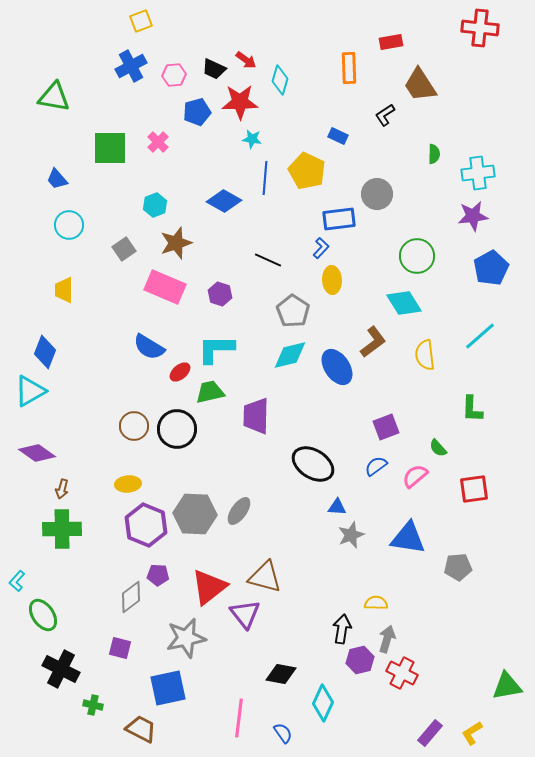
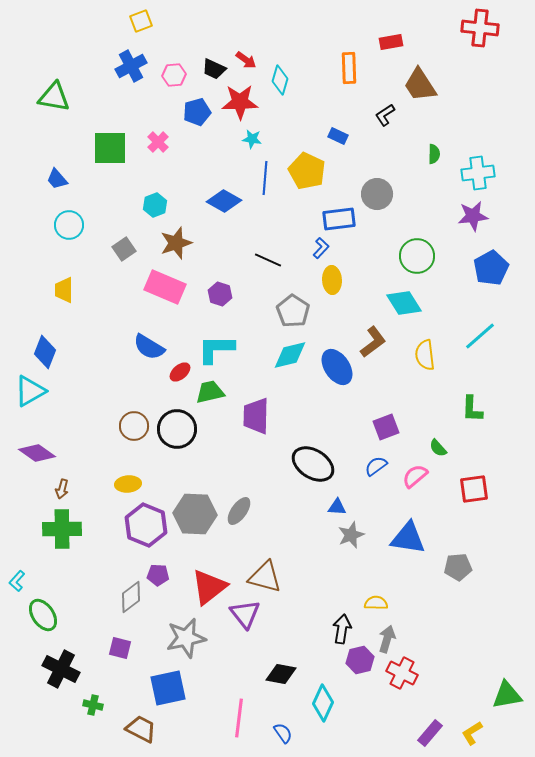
green triangle at (507, 686): moved 9 px down
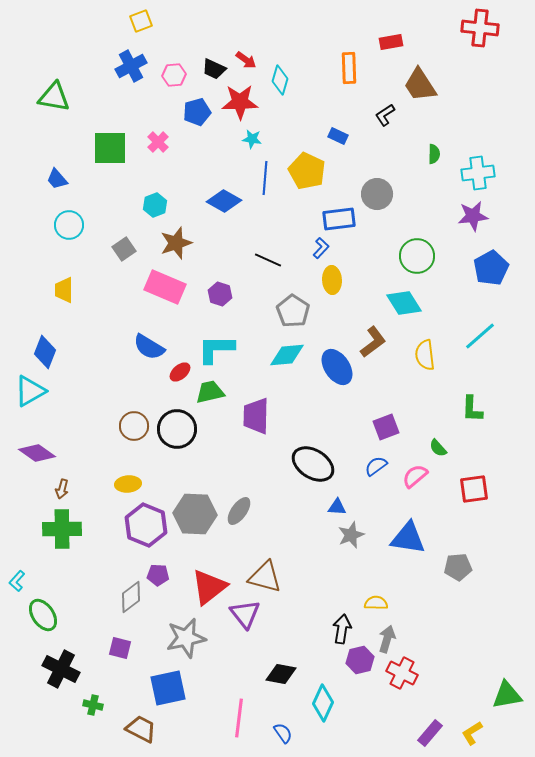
cyan diamond at (290, 355): moved 3 px left; rotated 9 degrees clockwise
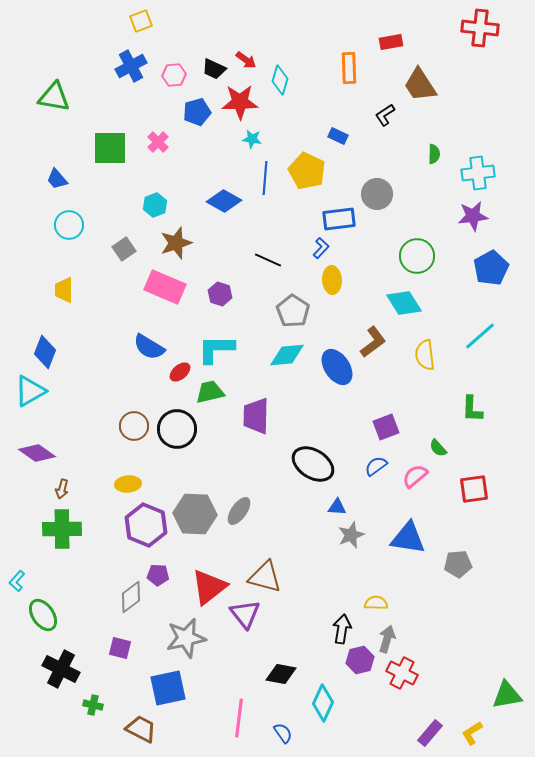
gray pentagon at (458, 567): moved 3 px up
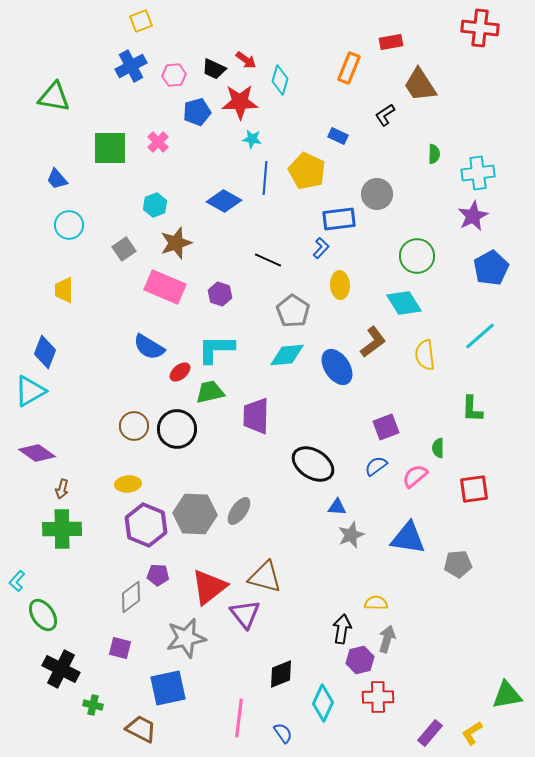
orange rectangle at (349, 68): rotated 24 degrees clockwise
purple star at (473, 216): rotated 20 degrees counterclockwise
yellow ellipse at (332, 280): moved 8 px right, 5 px down
green semicircle at (438, 448): rotated 42 degrees clockwise
red cross at (402, 673): moved 24 px left, 24 px down; rotated 28 degrees counterclockwise
black diamond at (281, 674): rotated 32 degrees counterclockwise
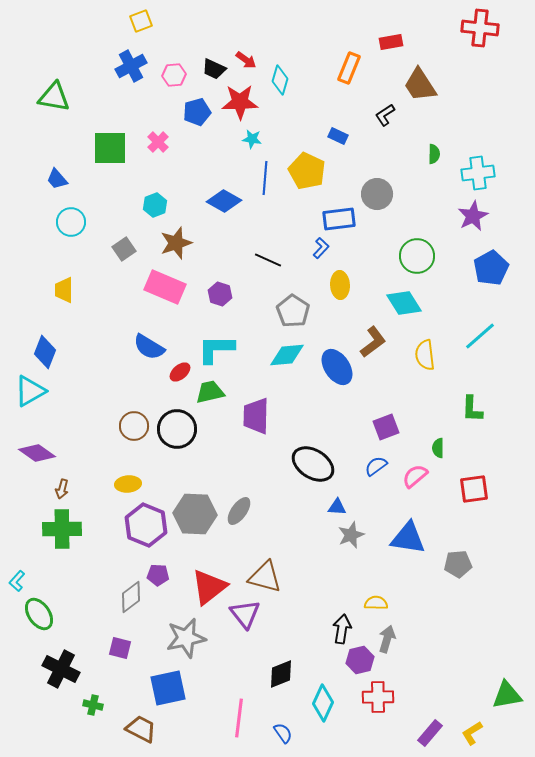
cyan circle at (69, 225): moved 2 px right, 3 px up
green ellipse at (43, 615): moved 4 px left, 1 px up
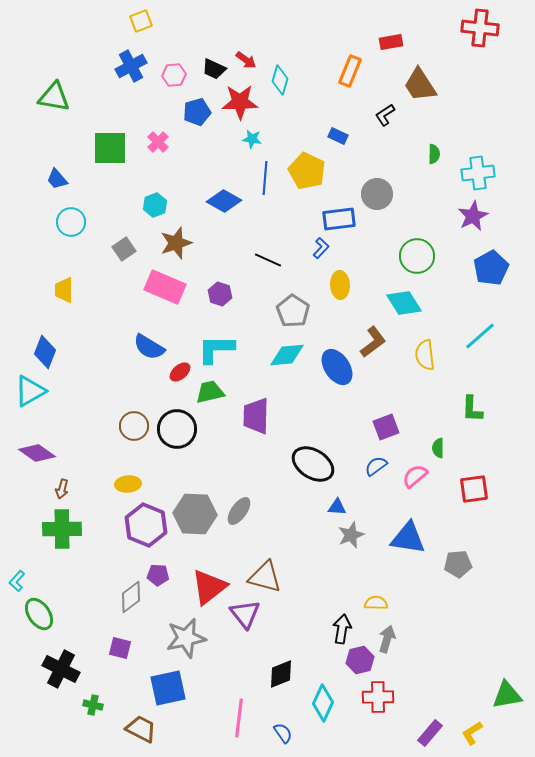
orange rectangle at (349, 68): moved 1 px right, 3 px down
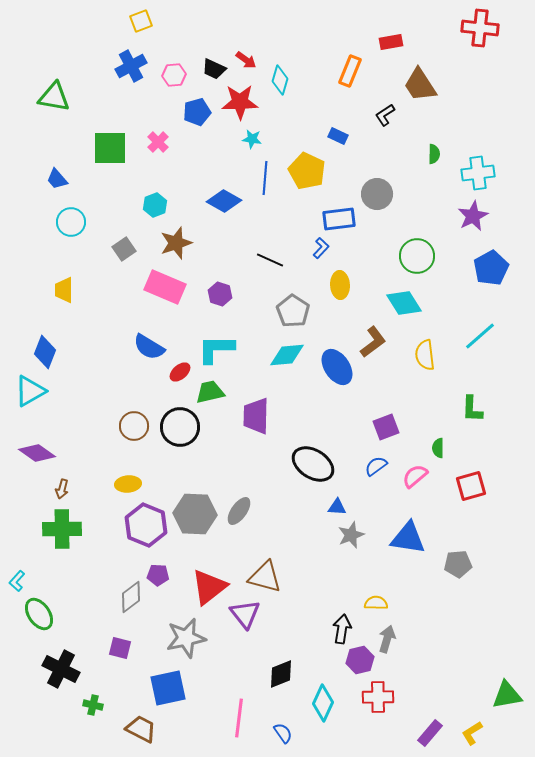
black line at (268, 260): moved 2 px right
black circle at (177, 429): moved 3 px right, 2 px up
red square at (474, 489): moved 3 px left, 3 px up; rotated 8 degrees counterclockwise
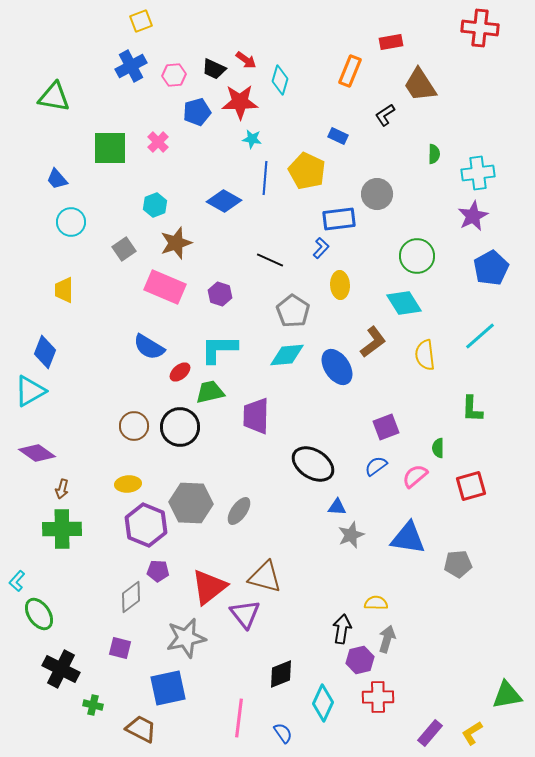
cyan L-shape at (216, 349): moved 3 px right
gray hexagon at (195, 514): moved 4 px left, 11 px up
purple pentagon at (158, 575): moved 4 px up
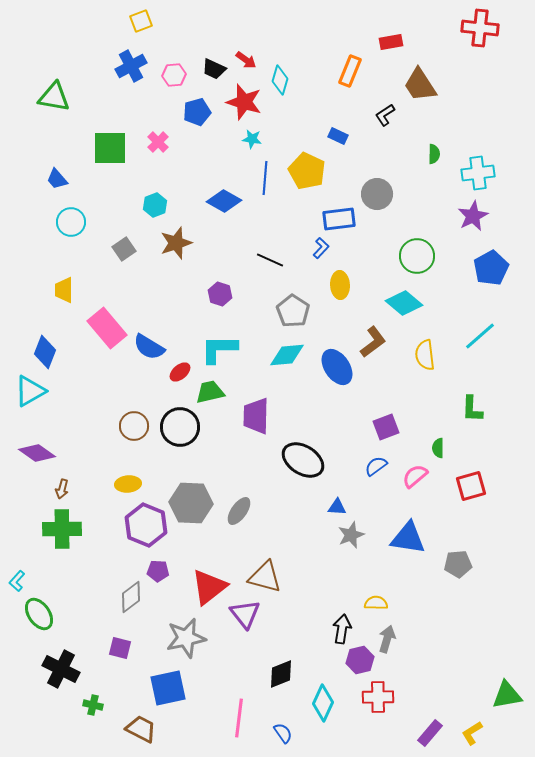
red star at (240, 102): moved 4 px right; rotated 18 degrees clockwise
pink rectangle at (165, 287): moved 58 px left, 41 px down; rotated 27 degrees clockwise
cyan diamond at (404, 303): rotated 18 degrees counterclockwise
black ellipse at (313, 464): moved 10 px left, 4 px up
